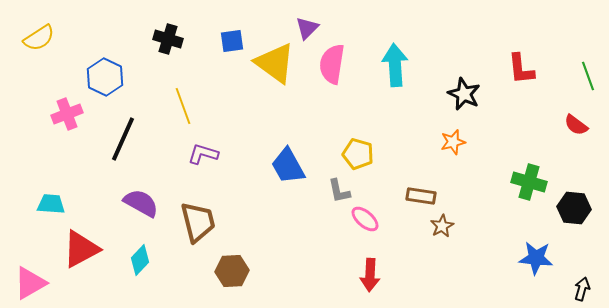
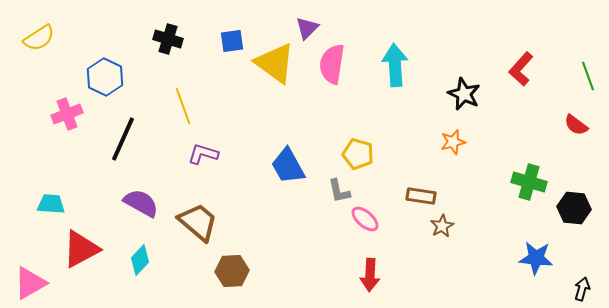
red L-shape: rotated 48 degrees clockwise
brown trapezoid: rotated 36 degrees counterclockwise
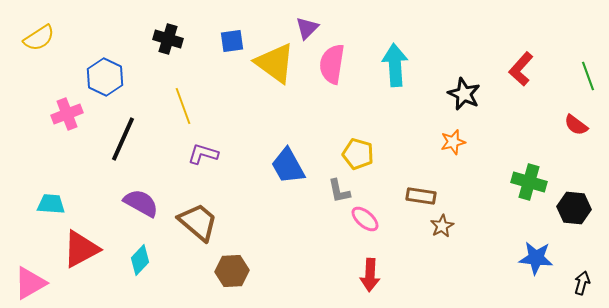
black arrow: moved 6 px up
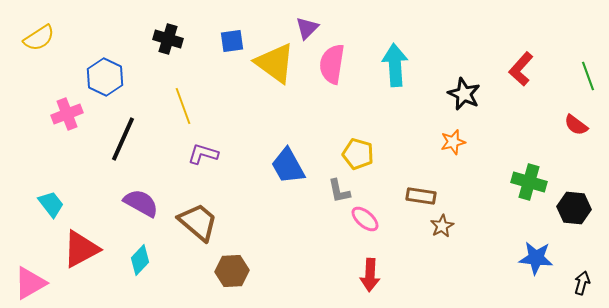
cyan trapezoid: rotated 48 degrees clockwise
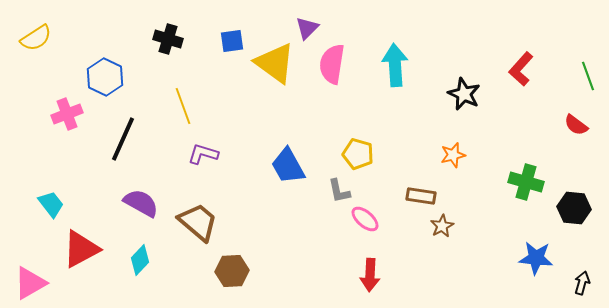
yellow semicircle: moved 3 px left
orange star: moved 13 px down
green cross: moved 3 px left
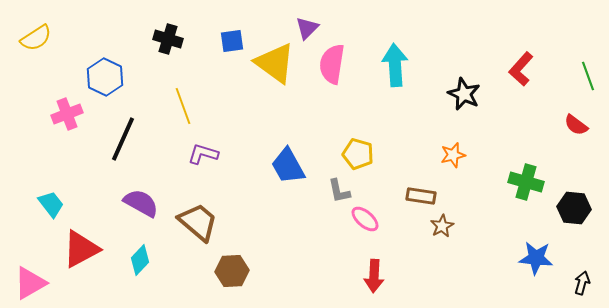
red arrow: moved 4 px right, 1 px down
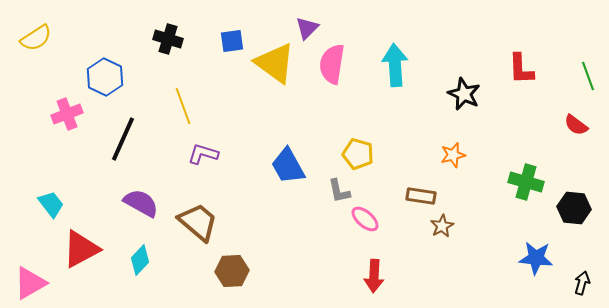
red L-shape: rotated 44 degrees counterclockwise
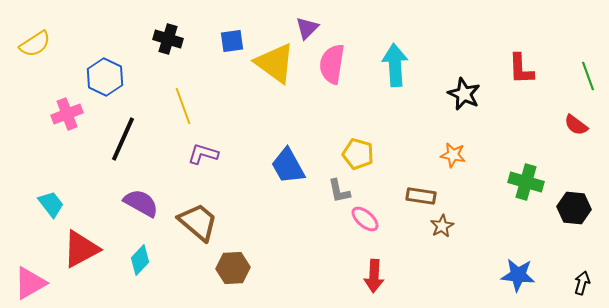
yellow semicircle: moved 1 px left, 6 px down
orange star: rotated 25 degrees clockwise
blue star: moved 18 px left, 17 px down
brown hexagon: moved 1 px right, 3 px up
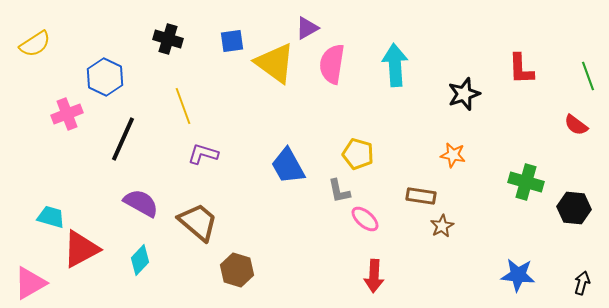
purple triangle: rotated 15 degrees clockwise
black star: rotated 28 degrees clockwise
cyan trapezoid: moved 13 px down; rotated 36 degrees counterclockwise
brown hexagon: moved 4 px right, 2 px down; rotated 20 degrees clockwise
